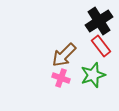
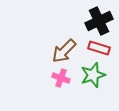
black cross: rotated 8 degrees clockwise
red rectangle: moved 2 px left, 2 px down; rotated 35 degrees counterclockwise
brown arrow: moved 4 px up
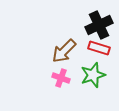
black cross: moved 4 px down
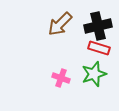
black cross: moved 1 px left, 1 px down; rotated 12 degrees clockwise
brown arrow: moved 4 px left, 27 px up
green star: moved 1 px right, 1 px up
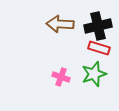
brown arrow: rotated 48 degrees clockwise
pink cross: moved 1 px up
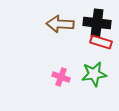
black cross: moved 1 px left, 3 px up; rotated 20 degrees clockwise
red rectangle: moved 2 px right, 6 px up
green star: rotated 10 degrees clockwise
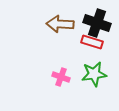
black cross: rotated 12 degrees clockwise
red rectangle: moved 9 px left
